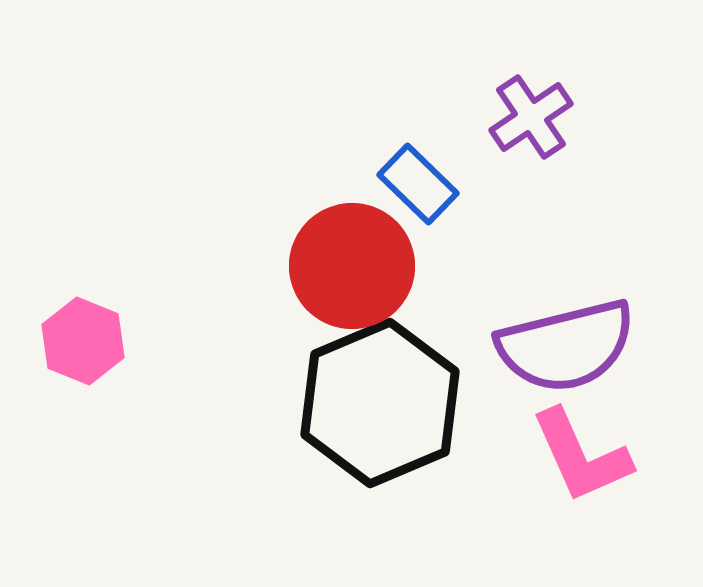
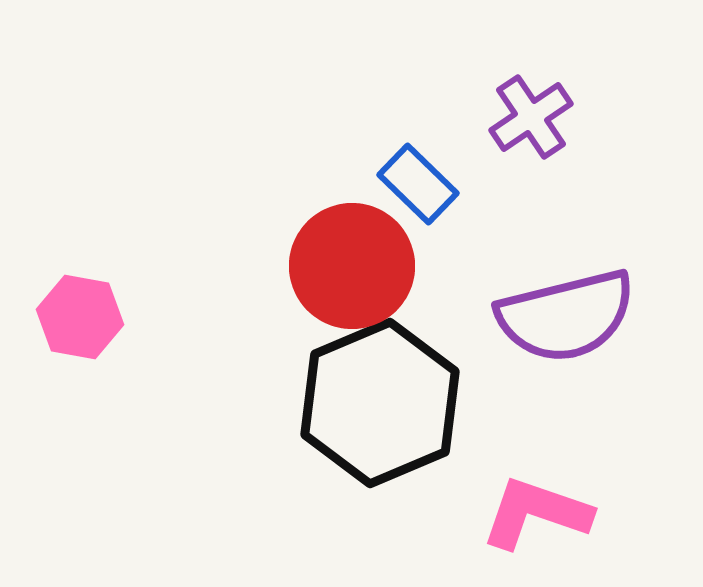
pink hexagon: moved 3 px left, 24 px up; rotated 12 degrees counterclockwise
purple semicircle: moved 30 px up
pink L-shape: moved 45 px left, 57 px down; rotated 133 degrees clockwise
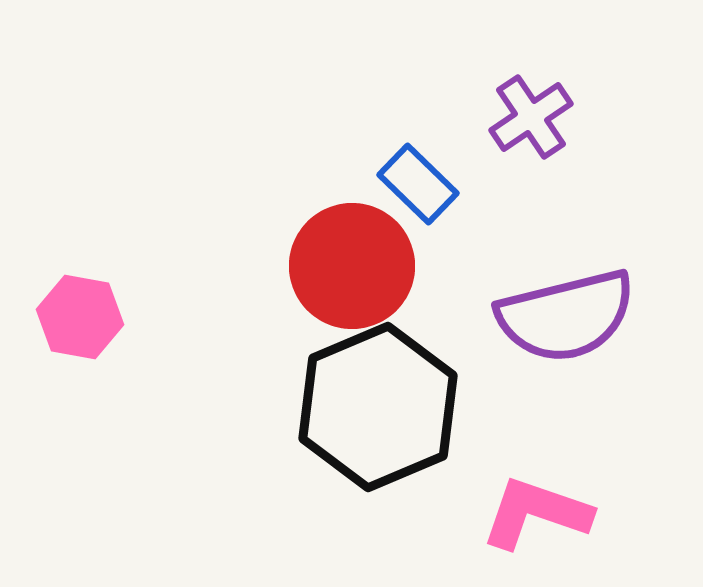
black hexagon: moved 2 px left, 4 px down
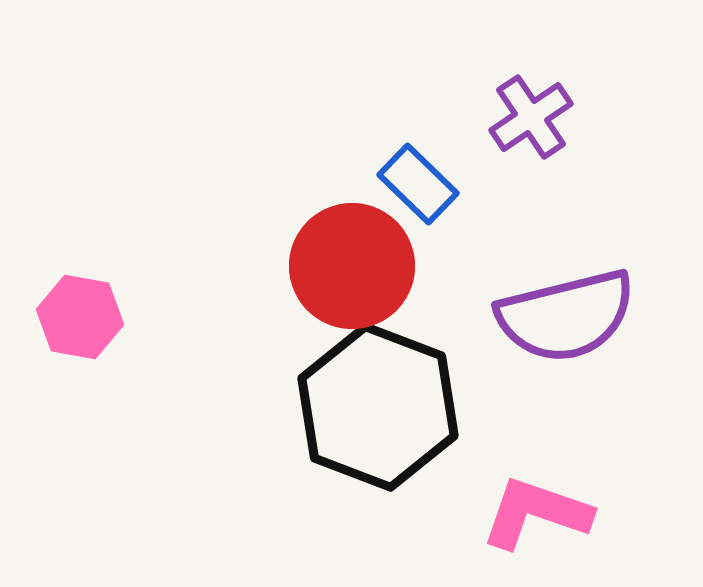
black hexagon: rotated 16 degrees counterclockwise
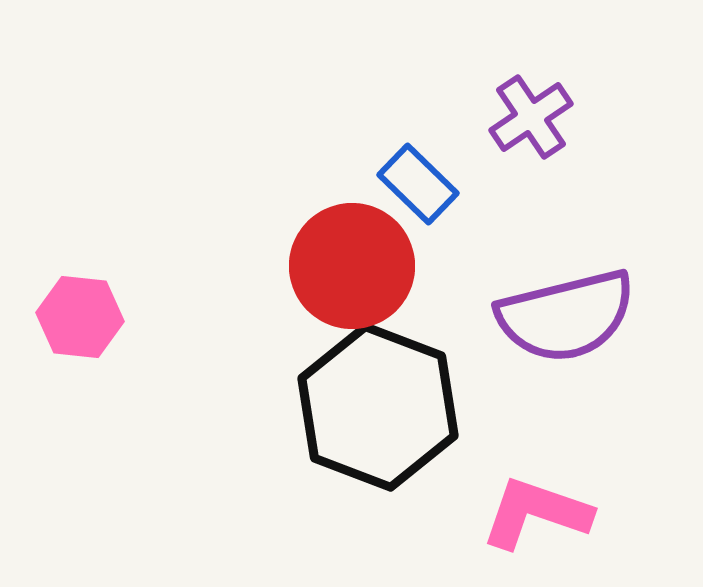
pink hexagon: rotated 4 degrees counterclockwise
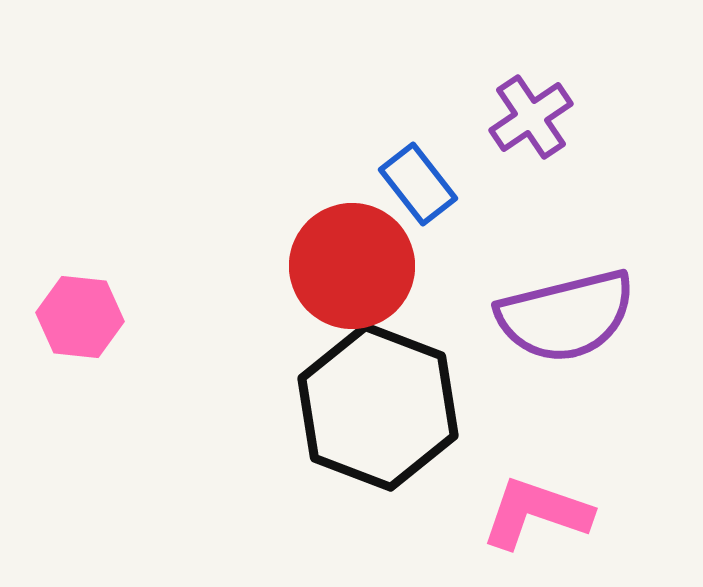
blue rectangle: rotated 8 degrees clockwise
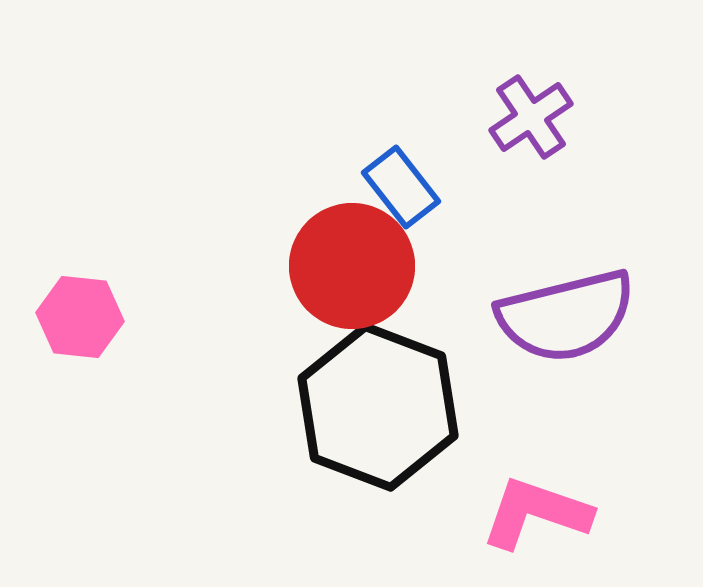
blue rectangle: moved 17 px left, 3 px down
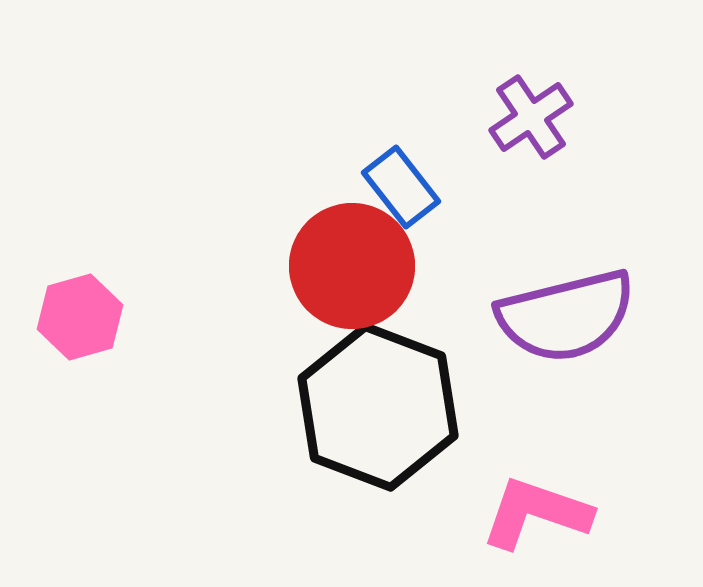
pink hexagon: rotated 22 degrees counterclockwise
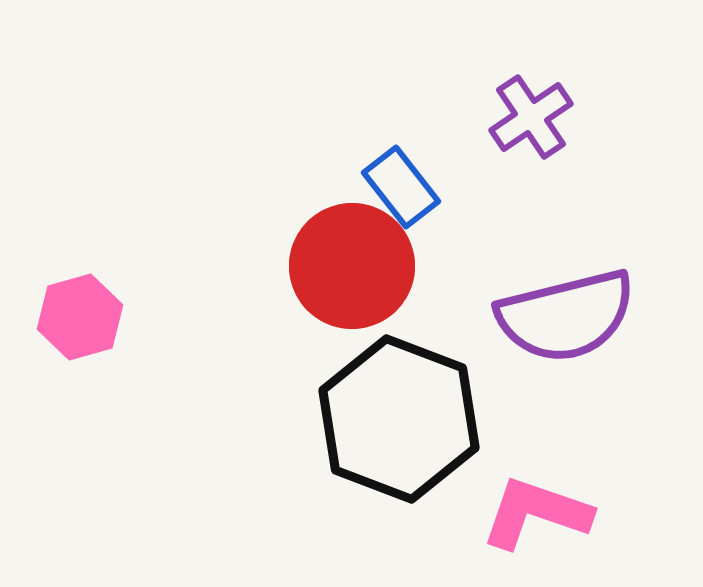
black hexagon: moved 21 px right, 12 px down
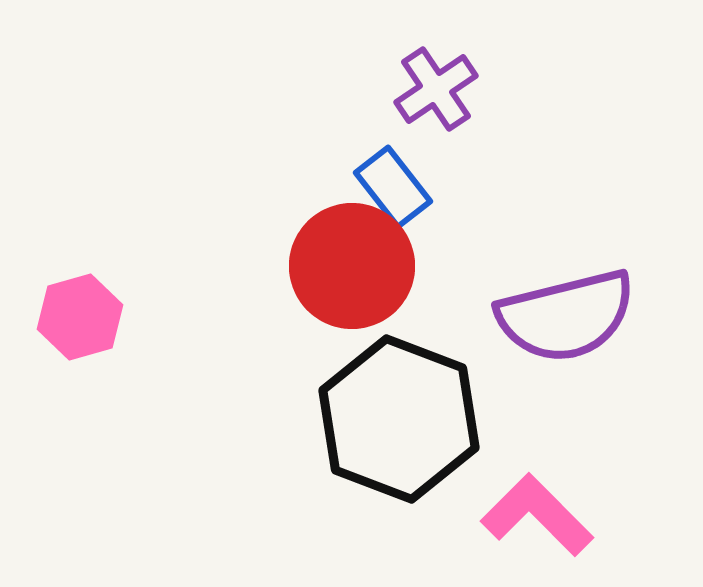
purple cross: moved 95 px left, 28 px up
blue rectangle: moved 8 px left
pink L-shape: moved 1 px right, 2 px down; rotated 26 degrees clockwise
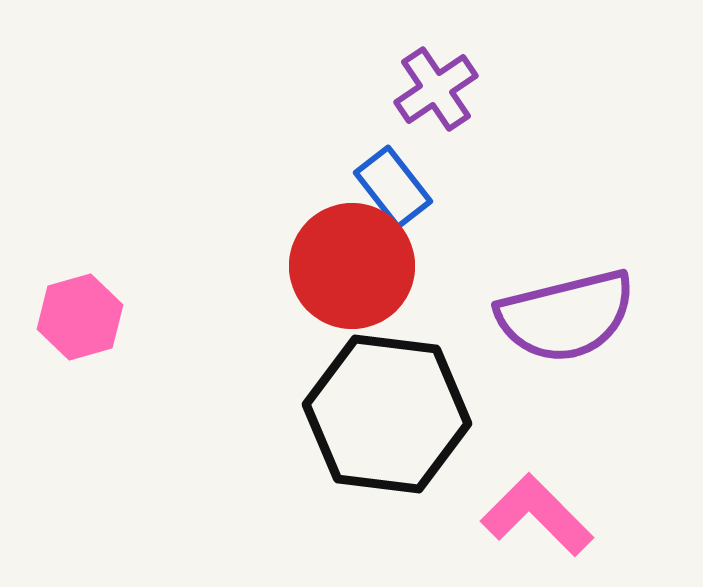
black hexagon: moved 12 px left, 5 px up; rotated 14 degrees counterclockwise
